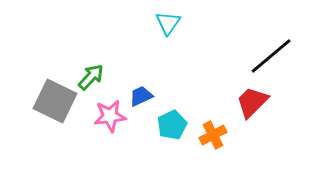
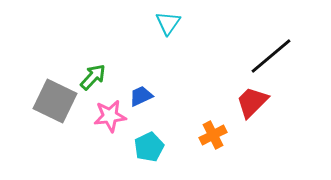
green arrow: moved 2 px right
cyan pentagon: moved 23 px left, 22 px down
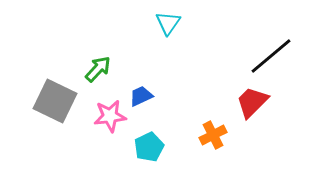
green arrow: moved 5 px right, 8 px up
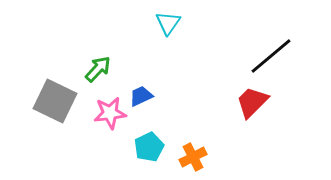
pink star: moved 3 px up
orange cross: moved 20 px left, 22 px down
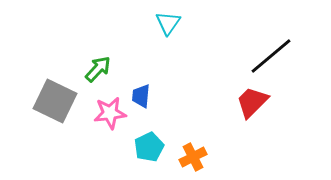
blue trapezoid: rotated 60 degrees counterclockwise
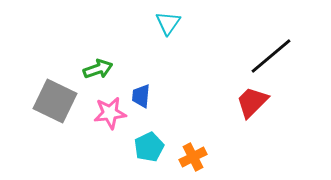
green arrow: rotated 28 degrees clockwise
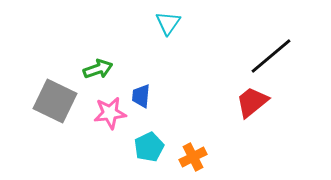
red trapezoid: rotated 6 degrees clockwise
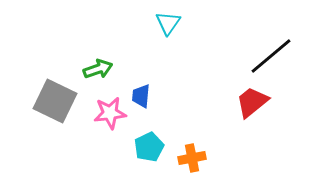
orange cross: moved 1 px left, 1 px down; rotated 16 degrees clockwise
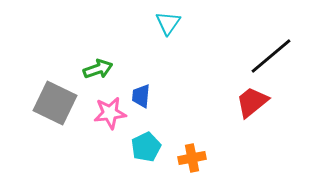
gray square: moved 2 px down
cyan pentagon: moved 3 px left
